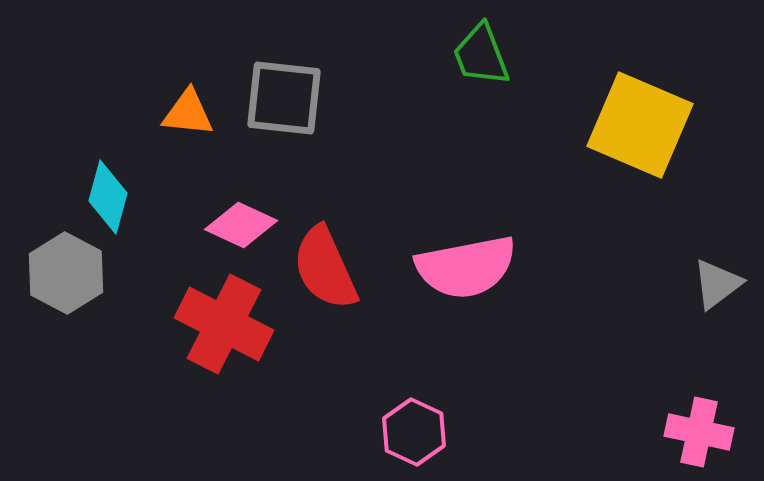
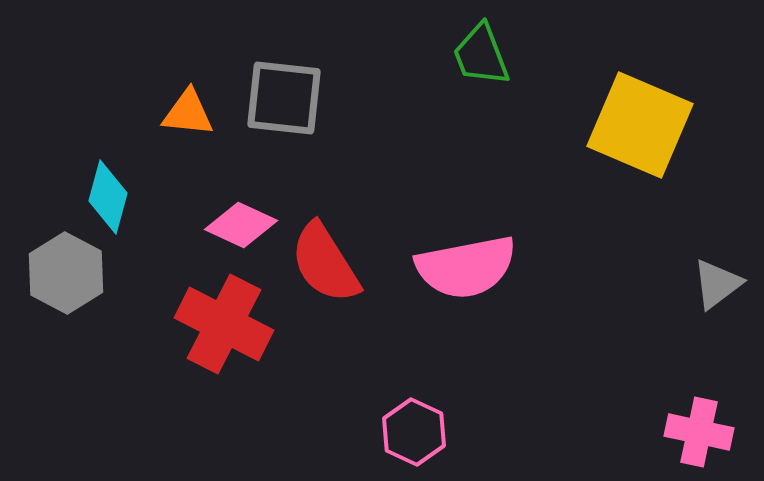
red semicircle: moved 5 px up; rotated 8 degrees counterclockwise
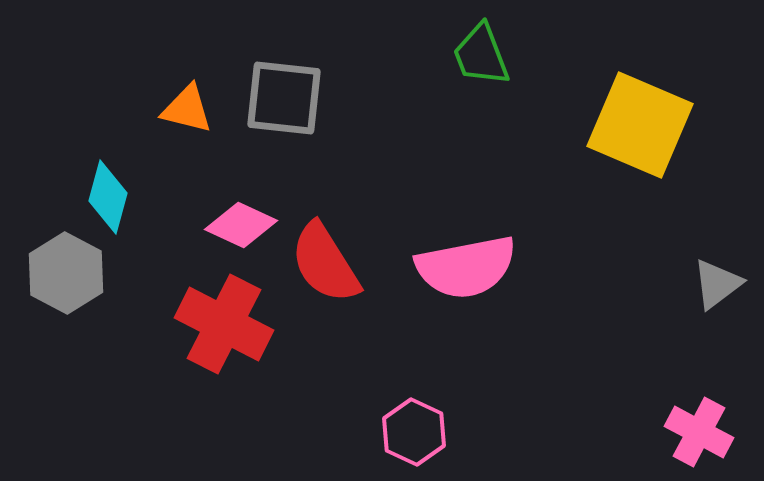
orange triangle: moved 1 px left, 4 px up; rotated 8 degrees clockwise
pink cross: rotated 16 degrees clockwise
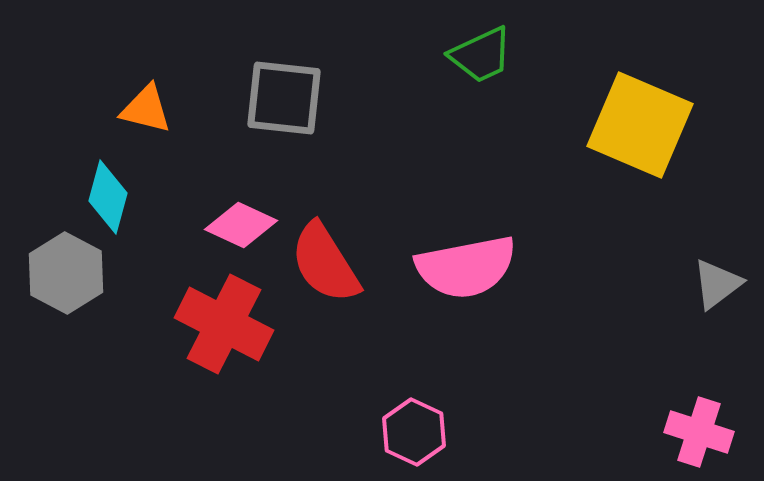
green trapezoid: rotated 94 degrees counterclockwise
orange triangle: moved 41 px left
pink cross: rotated 10 degrees counterclockwise
